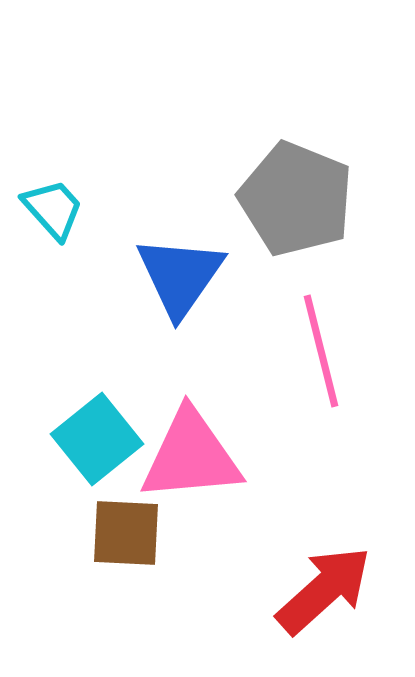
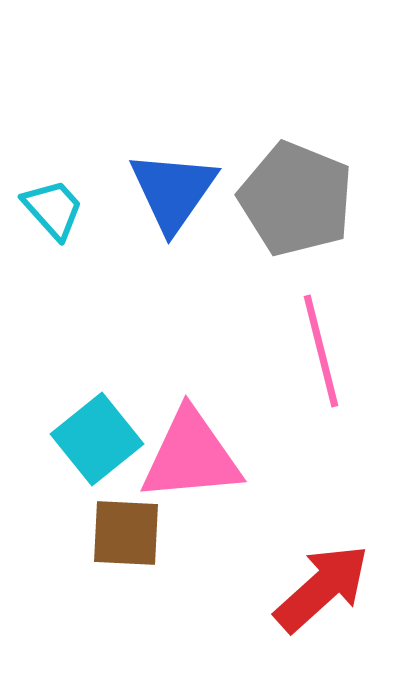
blue triangle: moved 7 px left, 85 px up
red arrow: moved 2 px left, 2 px up
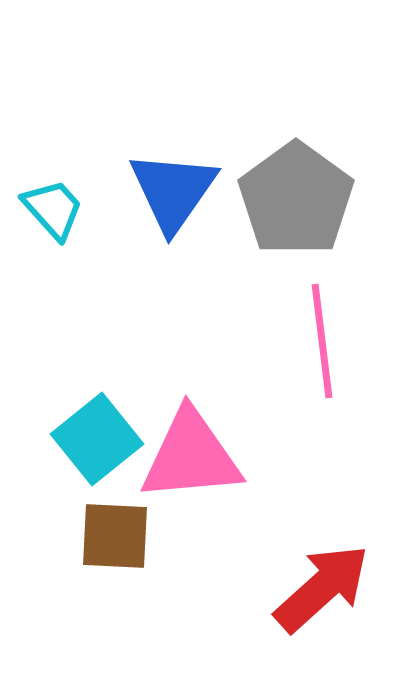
gray pentagon: rotated 14 degrees clockwise
pink line: moved 1 px right, 10 px up; rotated 7 degrees clockwise
brown square: moved 11 px left, 3 px down
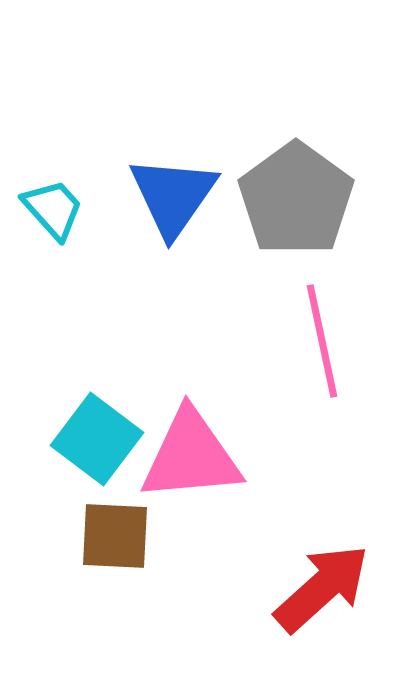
blue triangle: moved 5 px down
pink line: rotated 5 degrees counterclockwise
cyan square: rotated 14 degrees counterclockwise
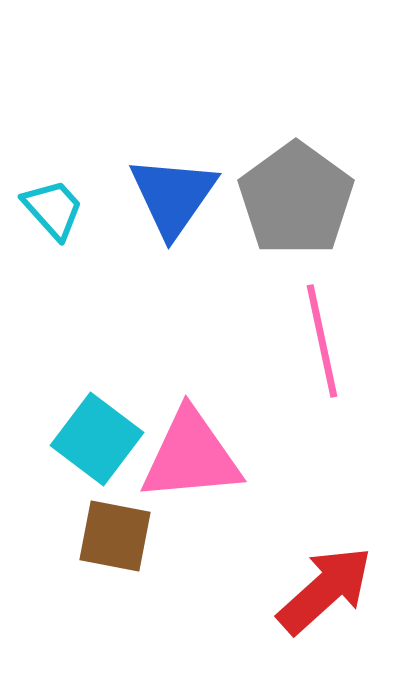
brown square: rotated 8 degrees clockwise
red arrow: moved 3 px right, 2 px down
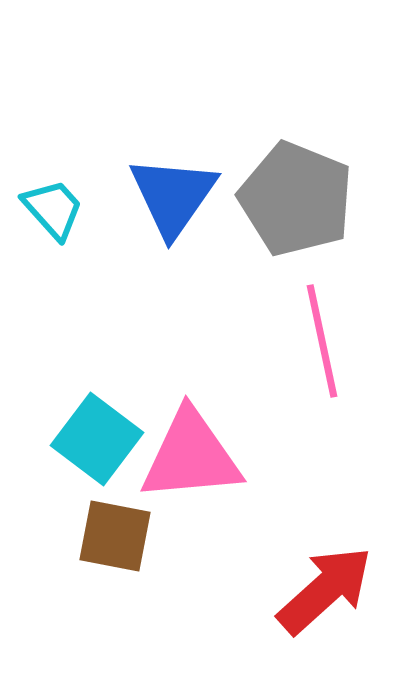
gray pentagon: rotated 14 degrees counterclockwise
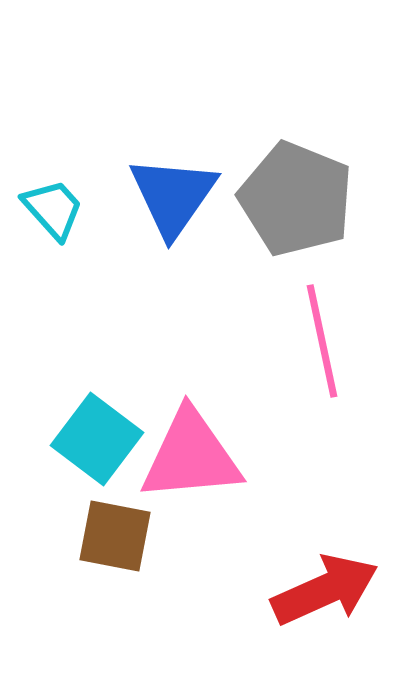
red arrow: rotated 18 degrees clockwise
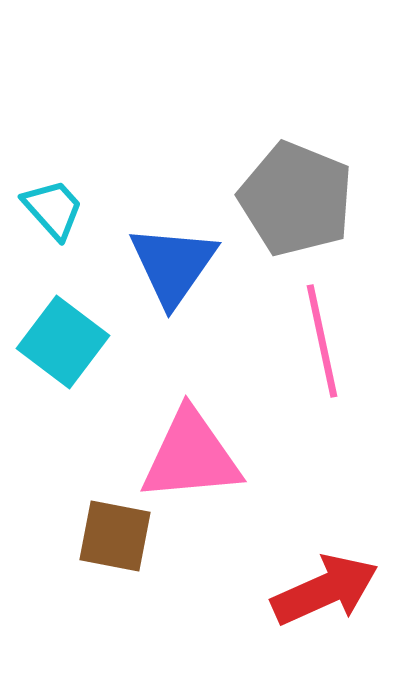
blue triangle: moved 69 px down
cyan square: moved 34 px left, 97 px up
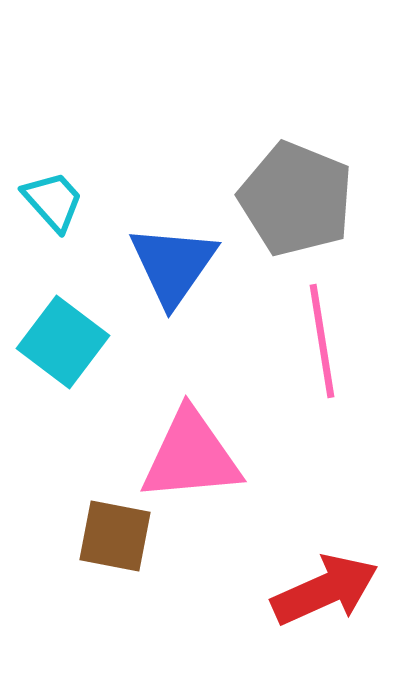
cyan trapezoid: moved 8 px up
pink line: rotated 3 degrees clockwise
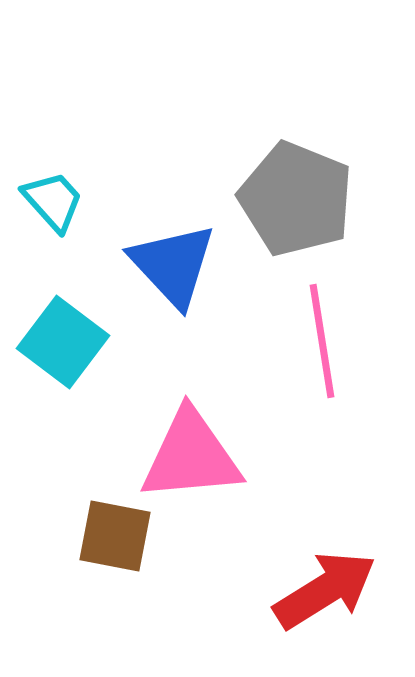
blue triangle: rotated 18 degrees counterclockwise
red arrow: rotated 8 degrees counterclockwise
